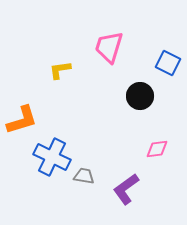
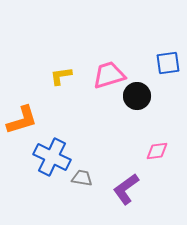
pink trapezoid: moved 28 px down; rotated 56 degrees clockwise
blue square: rotated 35 degrees counterclockwise
yellow L-shape: moved 1 px right, 6 px down
black circle: moved 3 px left
pink diamond: moved 2 px down
gray trapezoid: moved 2 px left, 2 px down
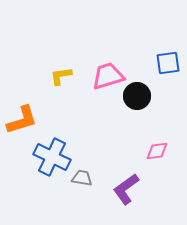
pink trapezoid: moved 1 px left, 1 px down
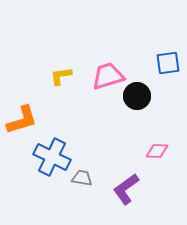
pink diamond: rotated 10 degrees clockwise
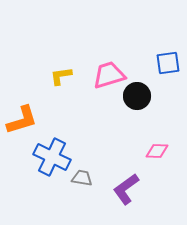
pink trapezoid: moved 1 px right, 1 px up
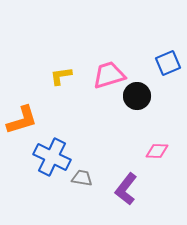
blue square: rotated 15 degrees counterclockwise
purple L-shape: rotated 16 degrees counterclockwise
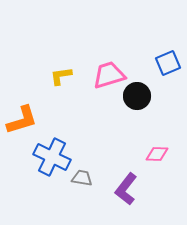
pink diamond: moved 3 px down
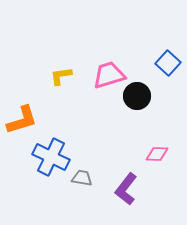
blue square: rotated 25 degrees counterclockwise
blue cross: moved 1 px left
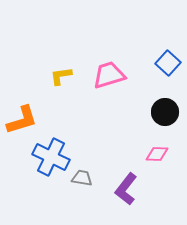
black circle: moved 28 px right, 16 px down
